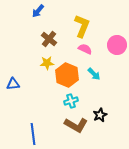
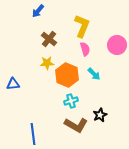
pink semicircle: rotated 48 degrees clockwise
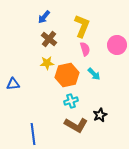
blue arrow: moved 6 px right, 6 px down
orange hexagon: rotated 25 degrees clockwise
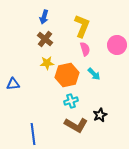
blue arrow: rotated 24 degrees counterclockwise
brown cross: moved 4 px left
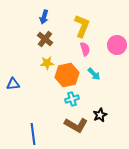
cyan cross: moved 1 px right, 2 px up
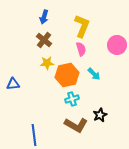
brown cross: moved 1 px left, 1 px down
pink semicircle: moved 4 px left
blue line: moved 1 px right, 1 px down
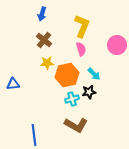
blue arrow: moved 2 px left, 3 px up
black star: moved 11 px left, 23 px up; rotated 16 degrees clockwise
